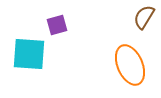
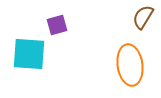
brown semicircle: moved 1 px left
orange ellipse: rotated 15 degrees clockwise
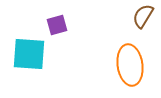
brown semicircle: moved 1 px up
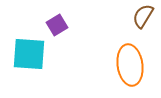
purple square: rotated 15 degrees counterclockwise
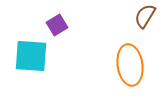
brown semicircle: moved 2 px right
cyan square: moved 2 px right, 2 px down
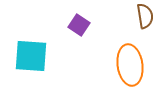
brown semicircle: rotated 140 degrees clockwise
purple square: moved 22 px right; rotated 25 degrees counterclockwise
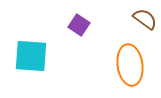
brown semicircle: moved 3 px down; rotated 45 degrees counterclockwise
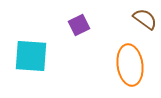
purple square: rotated 30 degrees clockwise
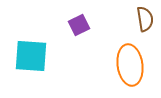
brown semicircle: rotated 45 degrees clockwise
